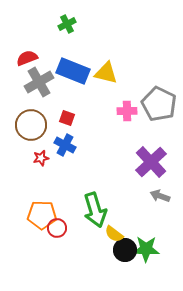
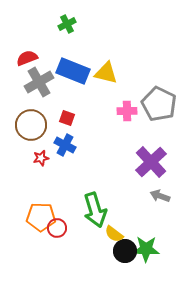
orange pentagon: moved 1 px left, 2 px down
black circle: moved 1 px down
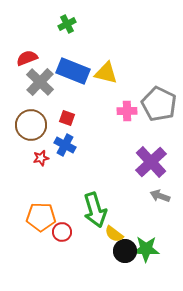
gray cross: moved 1 px right; rotated 16 degrees counterclockwise
red circle: moved 5 px right, 4 px down
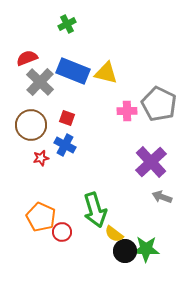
gray arrow: moved 2 px right, 1 px down
orange pentagon: rotated 24 degrees clockwise
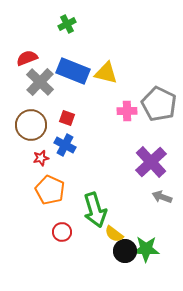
orange pentagon: moved 9 px right, 27 px up
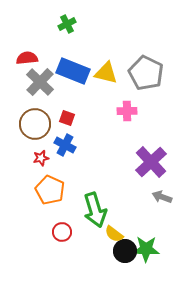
red semicircle: rotated 15 degrees clockwise
gray pentagon: moved 13 px left, 31 px up
brown circle: moved 4 px right, 1 px up
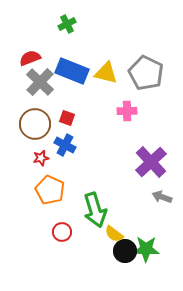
red semicircle: moved 3 px right; rotated 15 degrees counterclockwise
blue rectangle: moved 1 px left
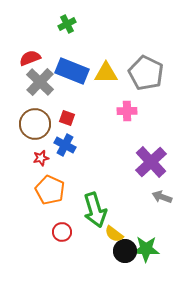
yellow triangle: rotated 15 degrees counterclockwise
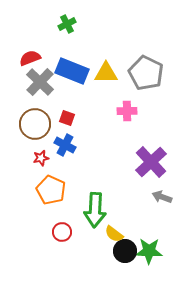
orange pentagon: moved 1 px right
green arrow: rotated 20 degrees clockwise
green star: moved 3 px right, 2 px down
